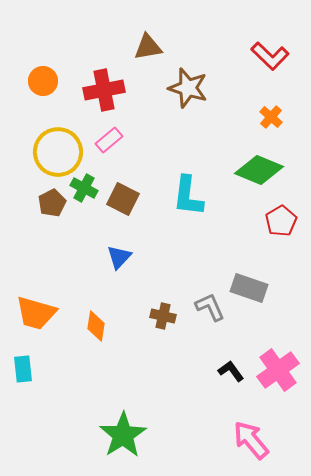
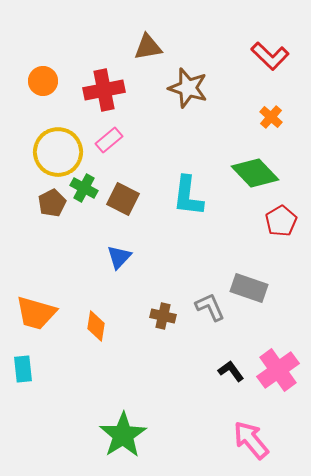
green diamond: moved 4 px left, 3 px down; rotated 24 degrees clockwise
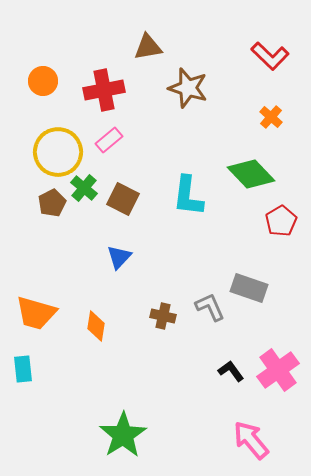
green diamond: moved 4 px left, 1 px down
green cross: rotated 12 degrees clockwise
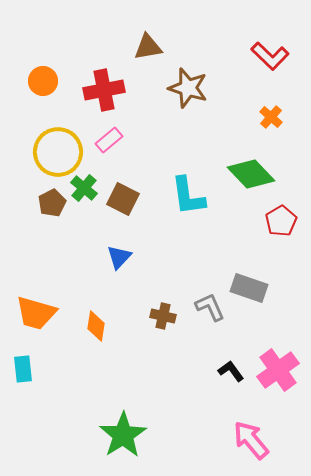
cyan L-shape: rotated 15 degrees counterclockwise
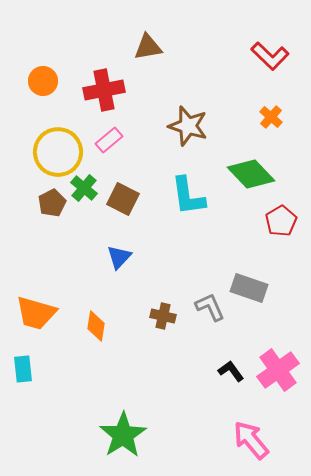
brown star: moved 38 px down
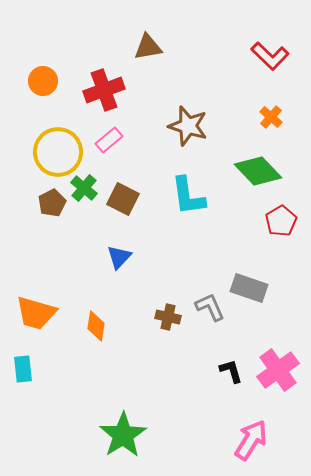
red cross: rotated 9 degrees counterclockwise
green diamond: moved 7 px right, 3 px up
brown cross: moved 5 px right, 1 px down
black L-shape: rotated 20 degrees clockwise
pink arrow: rotated 72 degrees clockwise
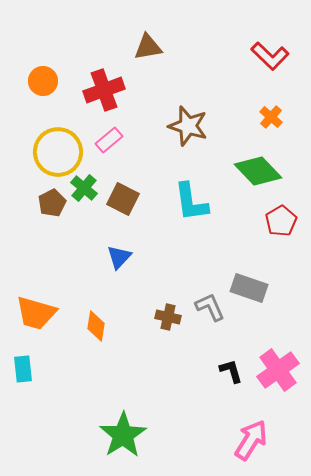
cyan L-shape: moved 3 px right, 6 px down
